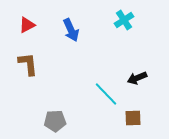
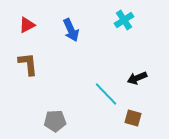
brown square: rotated 18 degrees clockwise
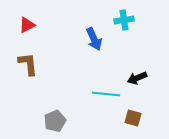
cyan cross: rotated 24 degrees clockwise
blue arrow: moved 23 px right, 9 px down
cyan line: rotated 40 degrees counterclockwise
gray pentagon: rotated 20 degrees counterclockwise
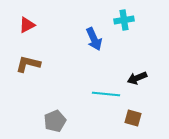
brown L-shape: rotated 70 degrees counterclockwise
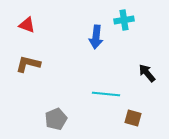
red triangle: rotated 48 degrees clockwise
blue arrow: moved 2 px right, 2 px up; rotated 30 degrees clockwise
black arrow: moved 10 px right, 5 px up; rotated 72 degrees clockwise
gray pentagon: moved 1 px right, 2 px up
